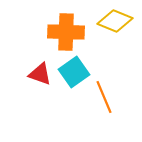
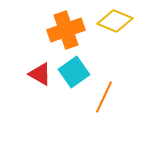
orange cross: moved 2 px up; rotated 21 degrees counterclockwise
red triangle: rotated 10 degrees clockwise
orange line: rotated 48 degrees clockwise
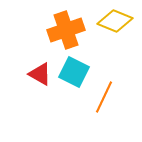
cyan square: rotated 28 degrees counterclockwise
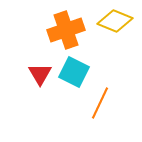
red triangle: rotated 30 degrees clockwise
orange line: moved 4 px left, 6 px down
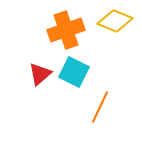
red triangle: rotated 20 degrees clockwise
orange line: moved 4 px down
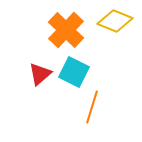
orange cross: rotated 27 degrees counterclockwise
orange line: moved 8 px left; rotated 8 degrees counterclockwise
